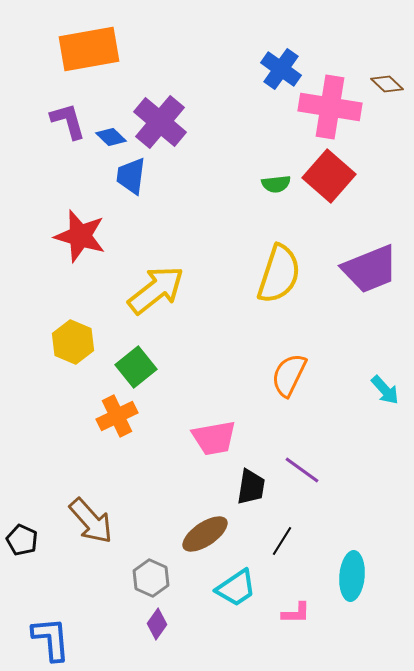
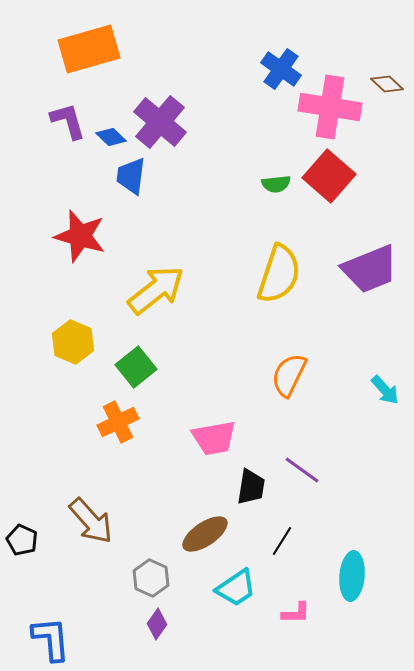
orange rectangle: rotated 6 degrees counterclockwise
orange cross: moved 1 px right, 6 px down
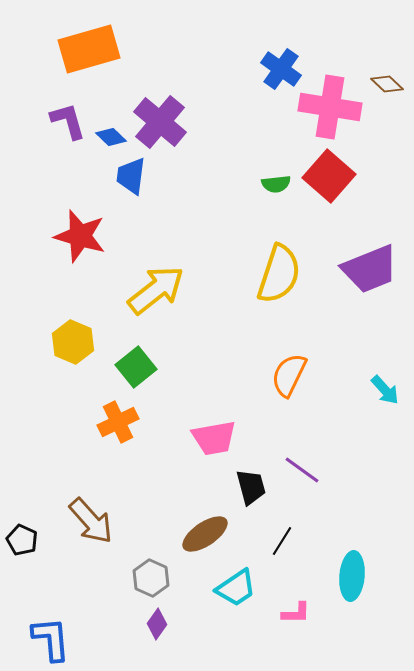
black trapezoid: rotated 24 degrees counterclockwise
